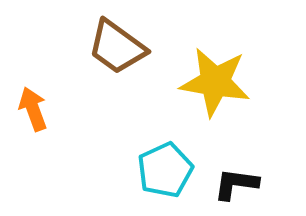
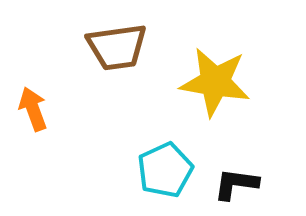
brown trapezoid: rotated 44 degrees counterclockwise
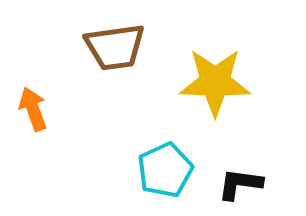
brown trapezoid: moved 2 px left
yellow star: rotated 8 degrees counterclockwise
black L-shape: moved 4 px right
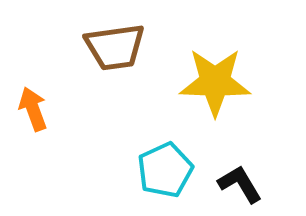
black L-shape: rotated 51 degrees clockwise
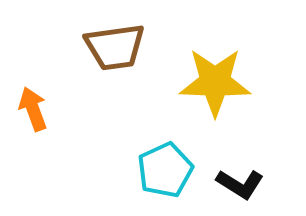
black L-shape: rotated 153 degrees clockwise
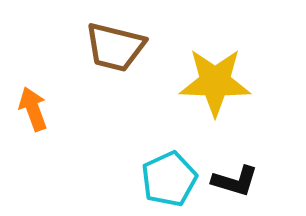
brown trapezoid: rotated 22 degrees clockwise
cyan pentagon: moved 4 px right, 9 px down
black L-shape: moved 5 px left, 3 px up; rotated 15 degrees counterclockwise
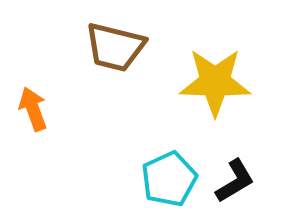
black L-shape: rotated 48 degrees counterclockwise
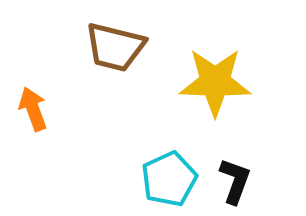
black L-shape: rotated 39 degrees counterclockwise
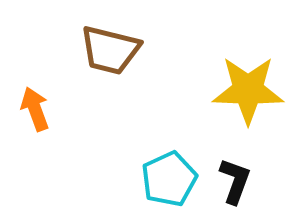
brown trapezoid: moved 5 px left, 3 px down
yellow star: moved 33 px right, 8 px down
orange arrow: moved 2 px right
